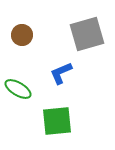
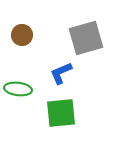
gray square: moved 1 px left, 4 px down
green ellipse: rotated 24 degrees counterclockwise
green square: moved 4 px right, 8 px up
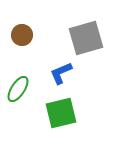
green ellipse: rotated 64 degrees counterclockwise
green square: rotated 8 degrees counterclockwise
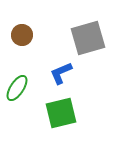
gray square: moved 2 px right
green ellipse: moved 1 px left, 1 px up
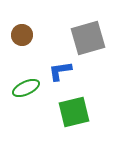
blue L-shape: moved 1 px left, 2 px up; rotated 15 degrees clockwise
green ellipse: moved 9 px right; rotated 32 degrees clockwise
green square: moved 13 px right, 1 px up
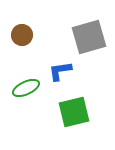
gray square: moved 1 px right, 1 px up
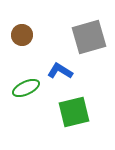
blue L-shape: rotated 40 degrees clockwise
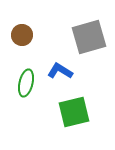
green ellipse: moved 5 px up; rotated 52 degrees counterclockwise
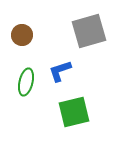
gray square: moved 6 px up
blue L-shape: rotated 50 degrees counterclockwise
green ellipse: moved 1 px up
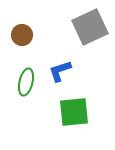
gray square: moved 1 px right, 4 px up; rotated 9 degrees counterclockwise
green square: rotated 8 degrees clockwise
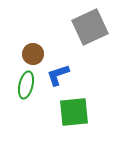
brown circle: moved 11 px right, 19 px down
blue L-shape: moved 2 px left, 4 px down
green ellipse: moved 3 px down
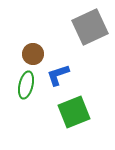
green square: rotated 16 degrees counterclockwise
